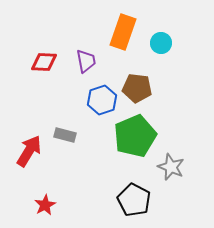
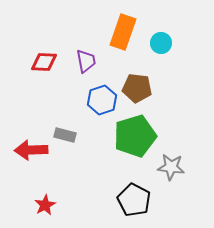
green pentagon: rotated 6 degrees clockwise
red arrow: moved 2 px right, 1 px up; rotated 124 degrees counterclockwise
gray star: rotated 16 degrees counterclockwise
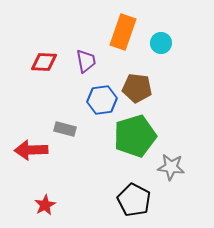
blue hexagon: rotated 12 degrees clockwise
gray rectangle: moved 6 px up
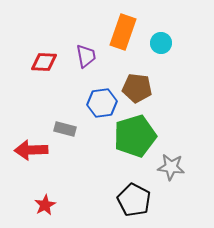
purple trapezoid: moved 5 px up
blue hexagon: moved 3 px down
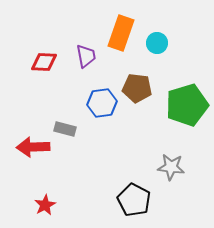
orange rectangle: moved 2 px left, 1 px down
cyan circle: moved 4 px left
green pentagon: moved 52 px right, 31 px up
red arrow: moved 2 px right, 3 px up
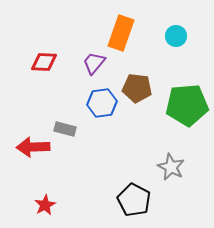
cyan circle: moved 19 px right, 7 px up
purple trapezoid: moved 8 px right, 7 px down; rotated 130 degrees counterclockwise
green pentagon: rotated 12 degrees clockwise
gray star: rotated 20 degrees clockwise
